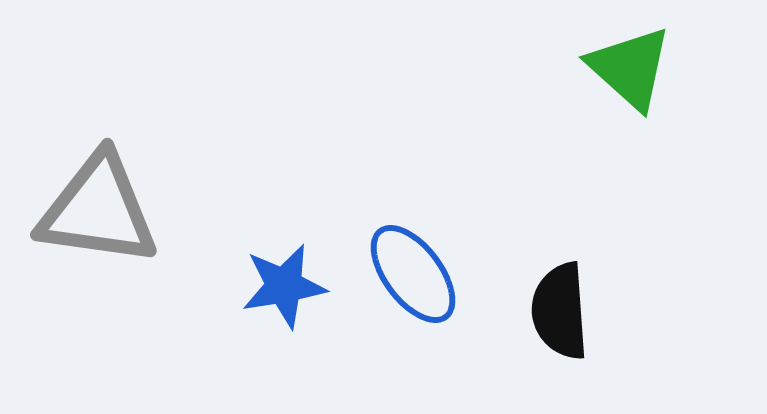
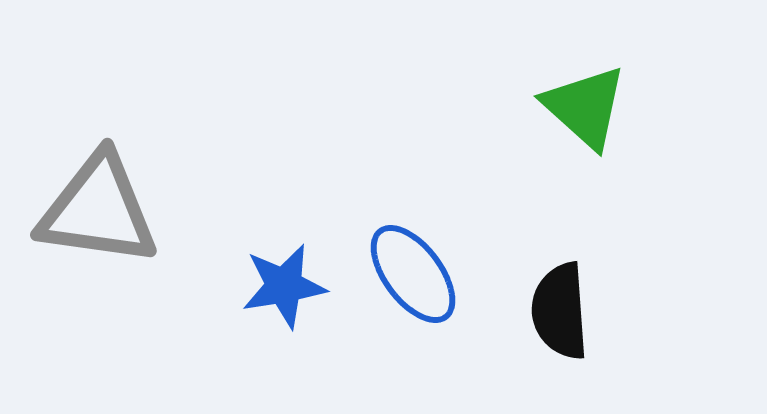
green triangle: moved 45 px left, 39 px down
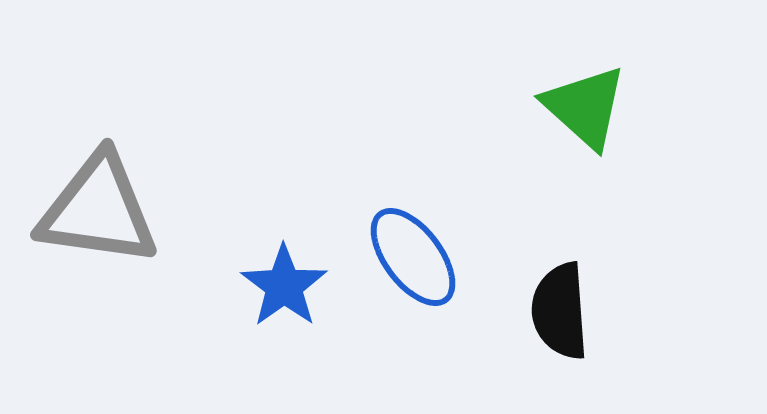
blue ellipse: moved 17 px up
blue star: rotated 26 degrees counterclockwise
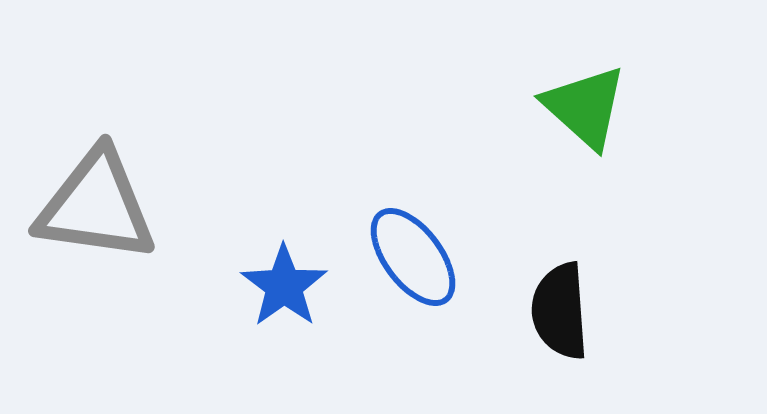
gray triangle: moved 2 px left, 4 px up
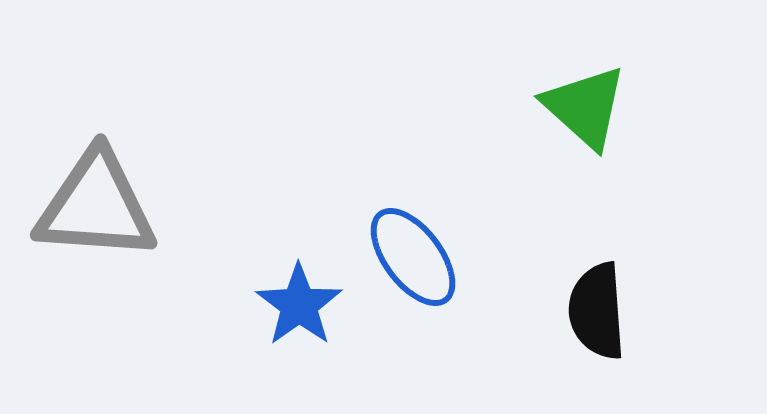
gray triangle: rotated 4 degrees counterclockwise
blue star: moved 15 px right, 19 px down
black semicircle: moved 37 px right
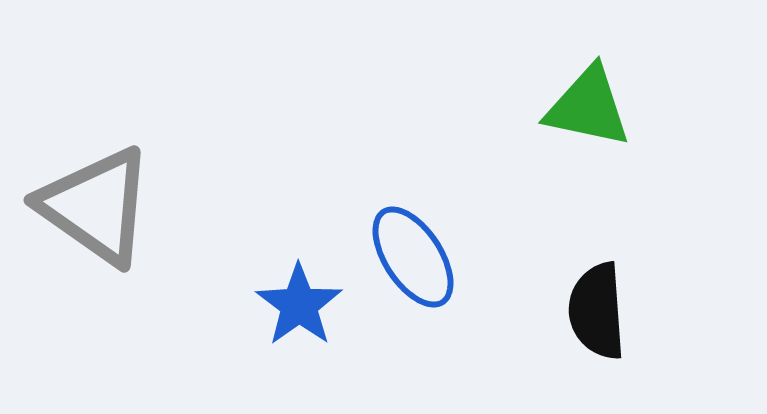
green triangle: moved 3 px right; rotated 30 degrees counterclockwise
gray triangle: rotated 31 degrees clockwise
blue ellipse: rotated 4 degrees clockwise
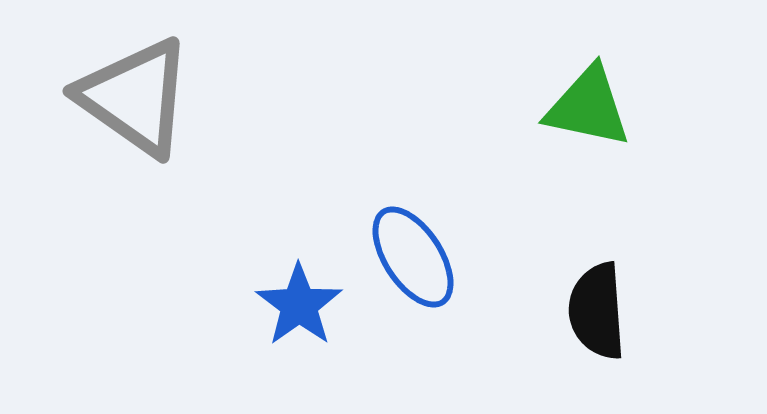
gray triangle: moved 39 px right, 109 px up
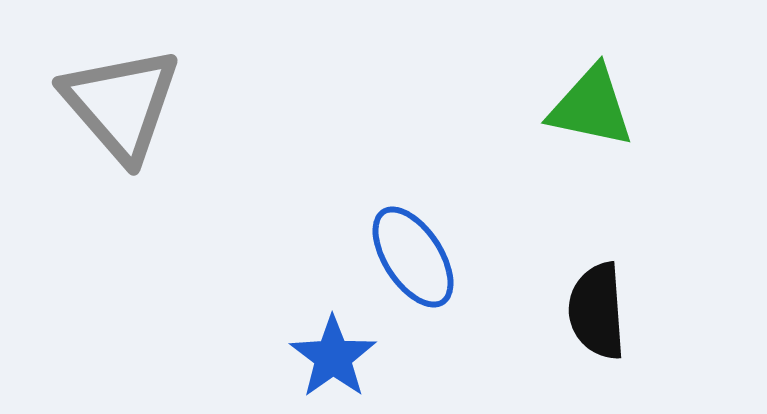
gray triangle: moved 14 px left, 7 px down; rotated 14 degrees clockwise
green triangle: moved 3 px right
blue star: moved 34 px right, 52 px down
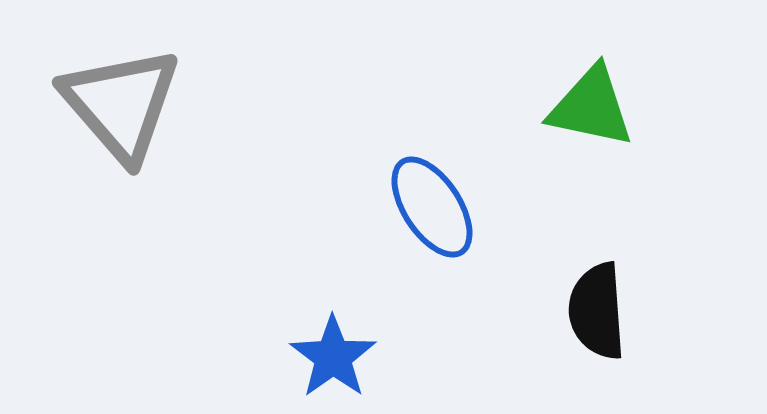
blue ellipse: moved 19 px right, 50 px up
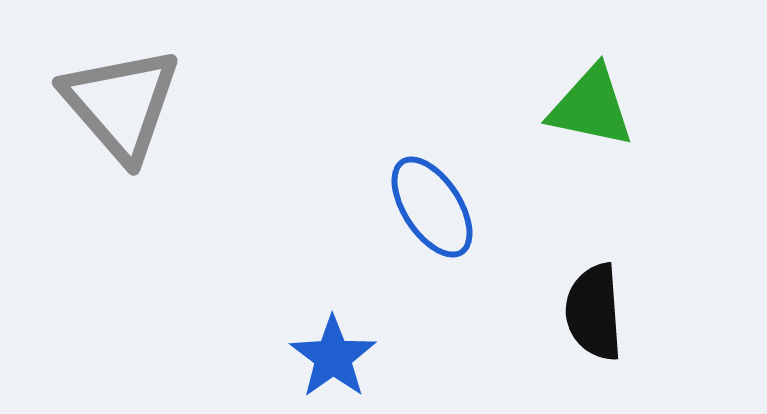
black semicircle: moved 3 px left, 1 px down
